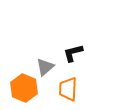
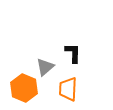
black L-shape: rotated 105 degrees clockwise
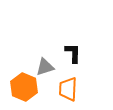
gray triangle: rotated 24 degrees clockwise
orange hexagon: moved 1 px up
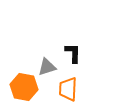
gray triangle: moved 2 px right
orange hexagon: rotated 12 degrees counterclockwise
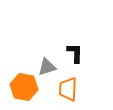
black L-shape: moved 2 px right
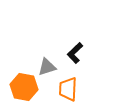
black L-shape: rotated 135 degrees counterclockwise
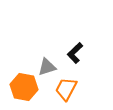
orange trapezoid: moved 2 px left; rotated 25 degrees clockwise
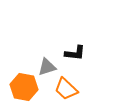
black L-shape: rotated 130 degrees counterclockwise
orange trapezoid: rotated 75 degrees counterclockwise
